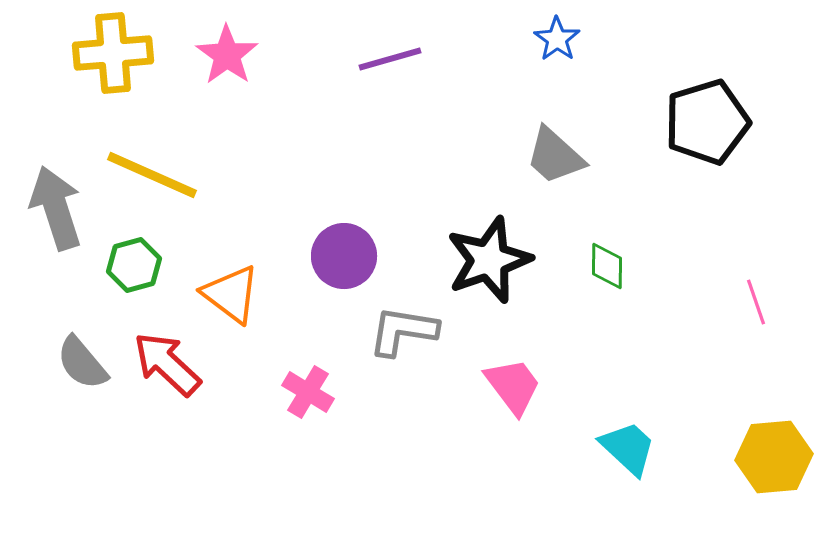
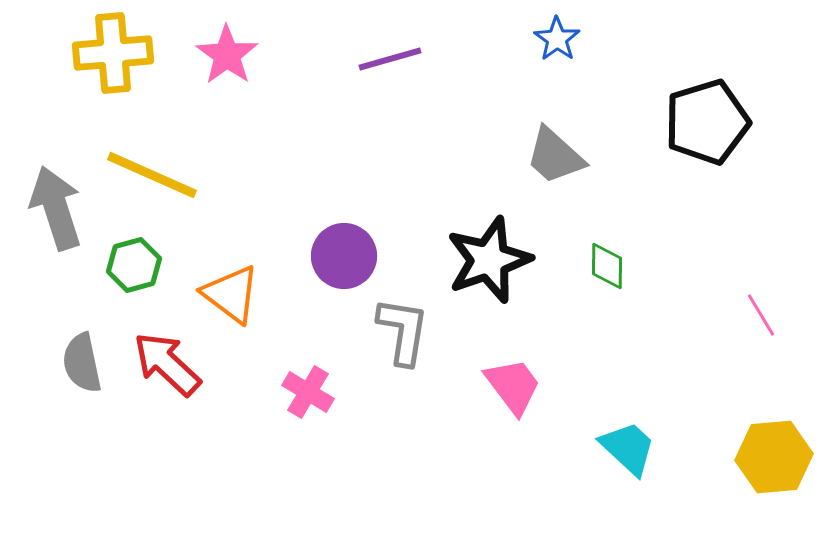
pink line: moved 5 px right, 13 px down; rotated 12 degrees counterclockwise
gray L-shape: rotated 90 degrees clockwise
gray semicircle: rotated 28 degrees clockwise
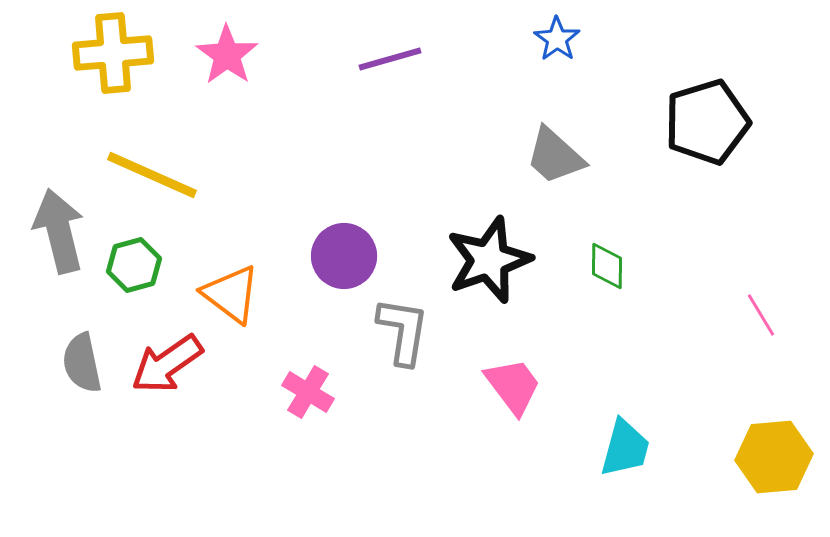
gray arrow: moved 3 px right, 23 px down; rotated 4 degrees clockwise
red arrow: rotated 78 degrees counterclockwise
cyan trapezoid: moved 3 px left; rotated 62 degrees clockwise
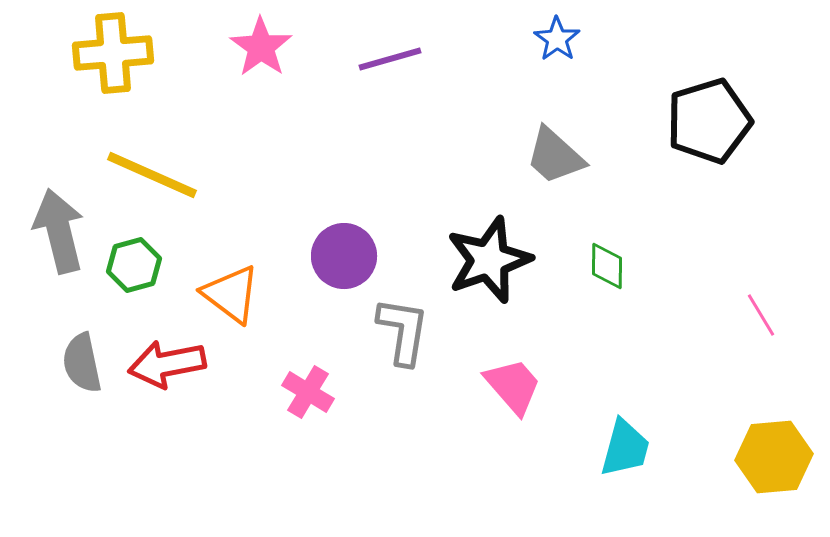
pink star: moved 34 px right, 8 px up
black pentagon: moved 2 px right, 1 px up
red arrow: rotated 24 degrees clockwise
pink trapezoid: rotated 4 degrees counterclockwise
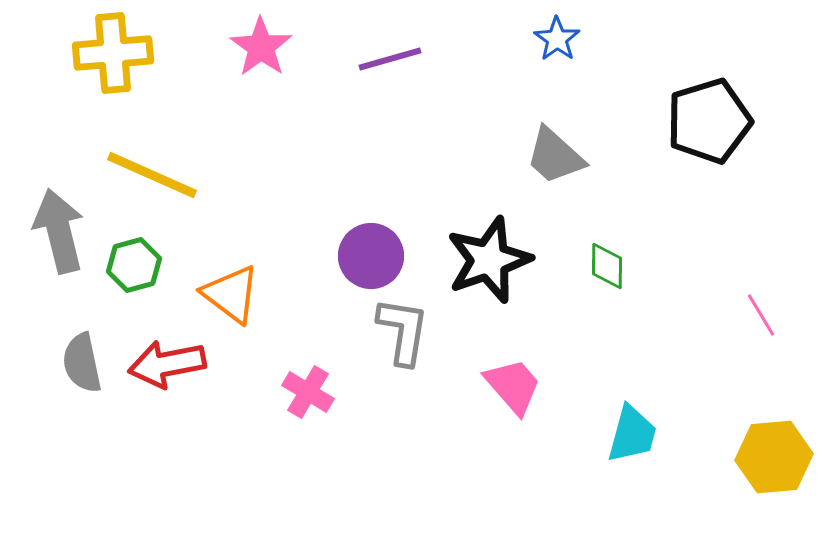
purple circle: moved 27 px right
cyan trapezoid: moved 7 px right, 14 px up
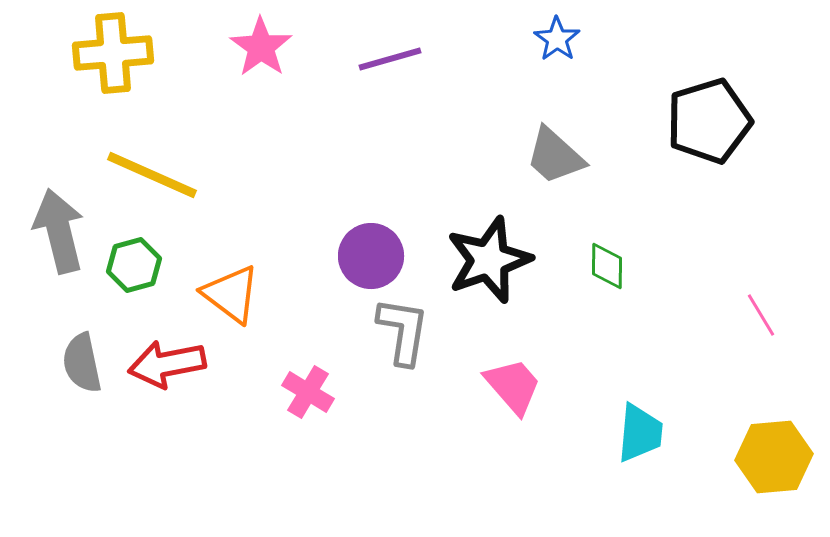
cyan trapezoid: moved 8 px right, 1 px up; rotated 10 degrees counterclockwise
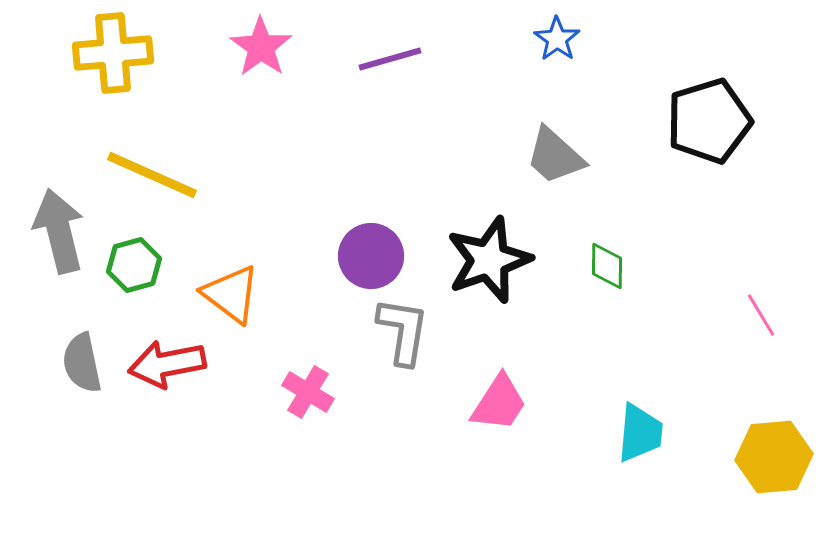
pink trapezoid: moved 14 px left, 17 px down; rotated 74 degrees clockwise
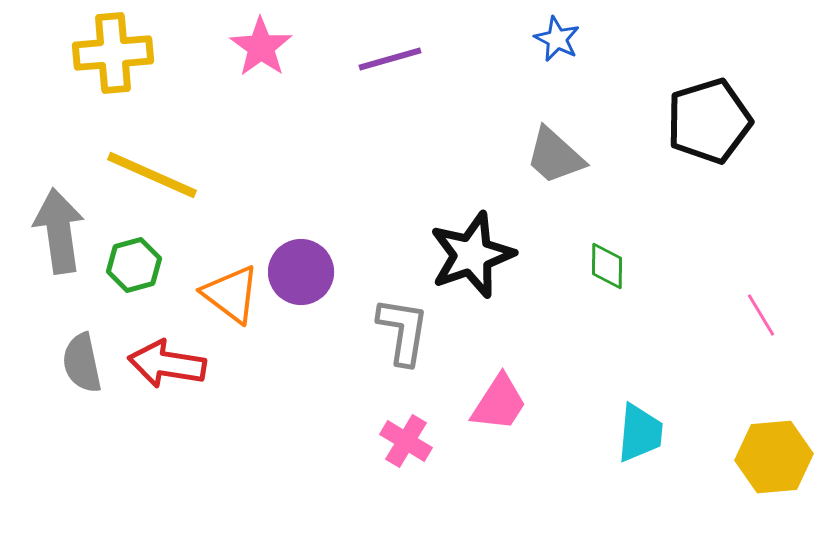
blue star: rotated 9 degrees counterclockwise
gray arrow: rotated 6 degrees clockwise
purple circle: moved 70 px left, 16 px down
black star: moved 17 px left, 5 px up
red arrow: rotated 20 degrees clockwise
pink cross: moved 98 px right, 49 px down
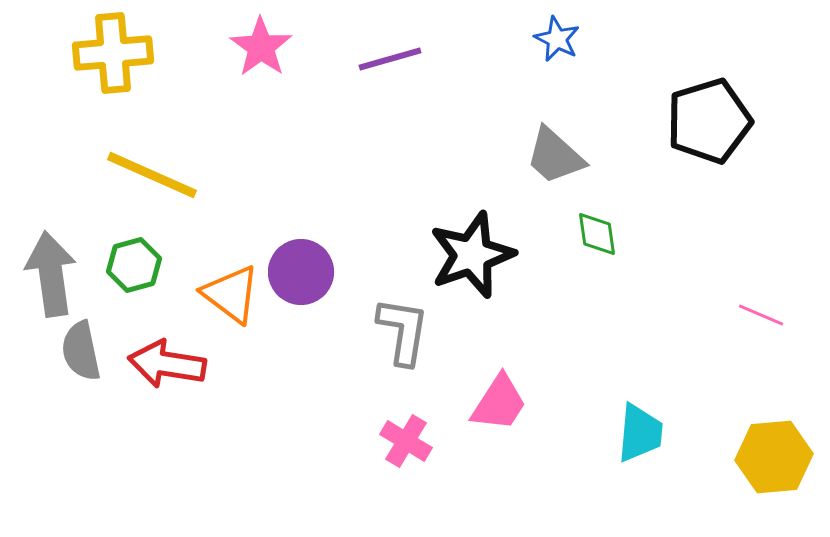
gray arrow: moved 8 px left, 43 px down
green diamond: moved 10 px left, 32 px up; rotated 9 degrees counterclockwise
pink line: rotated 36 degrees counterclockwise
gray semicircle: moved 1 px left, 12 px up
